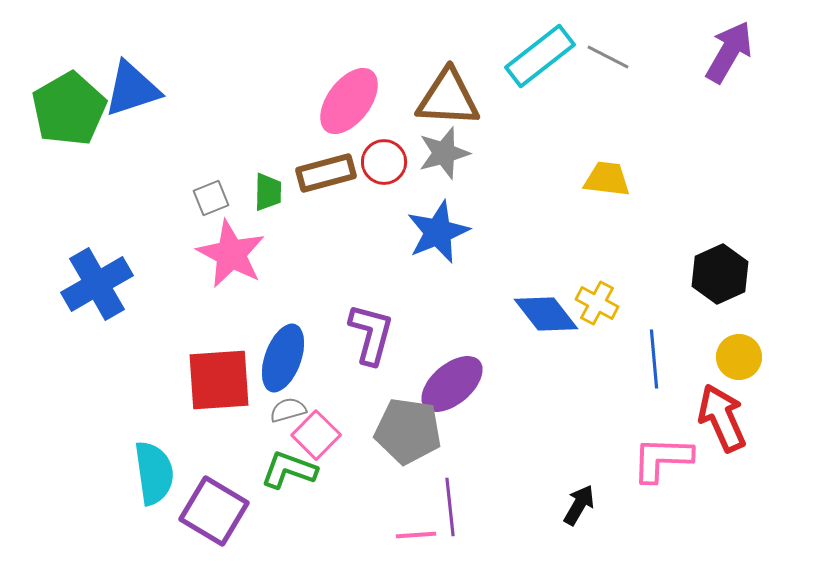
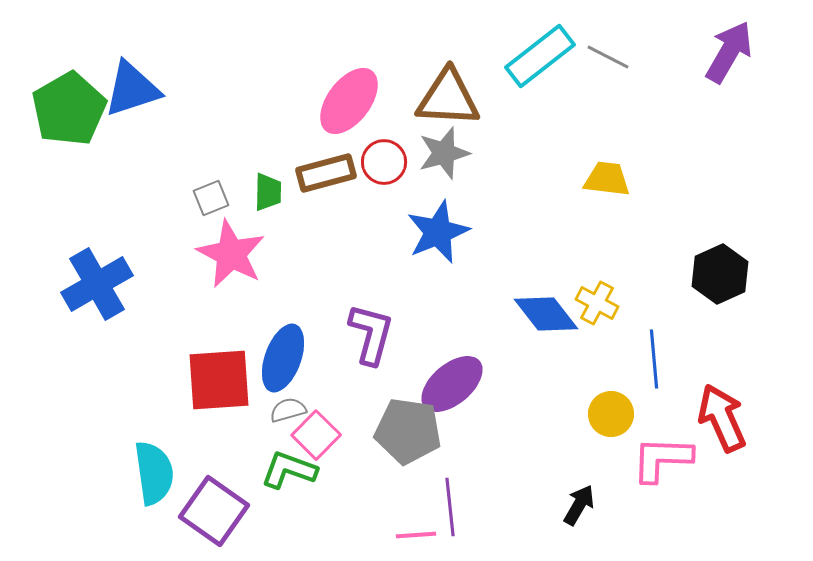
yellow circle: moved 128 px left, 57 px down
purple square: rotated 4 degrees clockwise
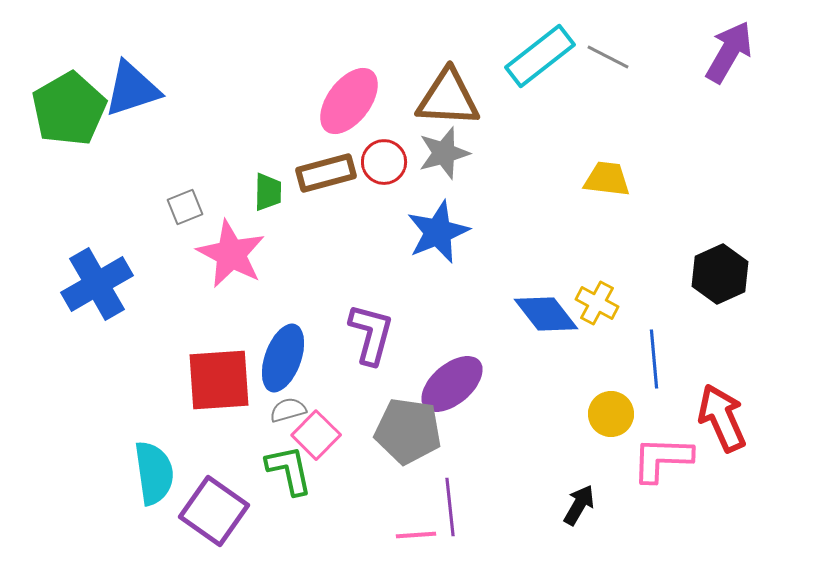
gray square: moved 26 px left, 9 px down
green L-shape: rotated 58 degrees clockwise
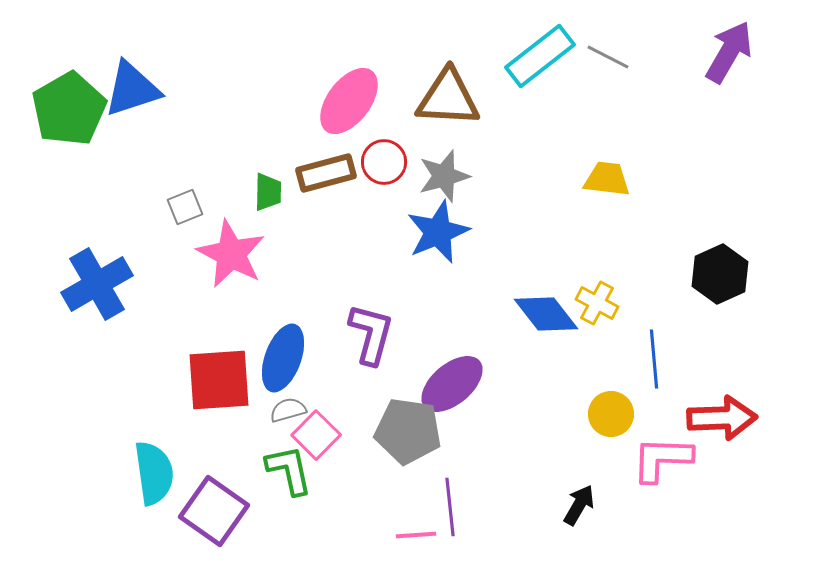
gray star: moved 23 px down
red arrow: rotated 112 degrees clockwise
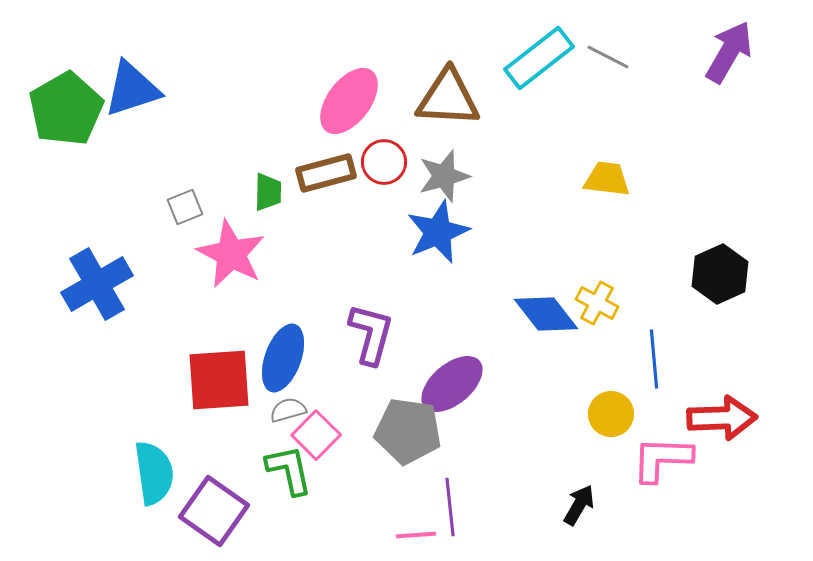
cyan rectangle: moved 1 px left, 2 px down
green pentagon: moved 3 px left
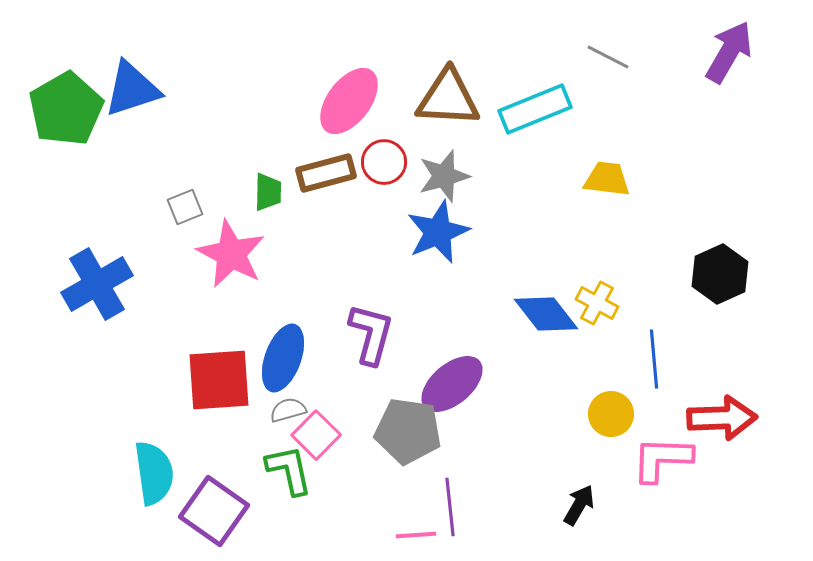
cyan rectangle: moved 4 px left, 51 px down; rotated 16 degrees clockwise
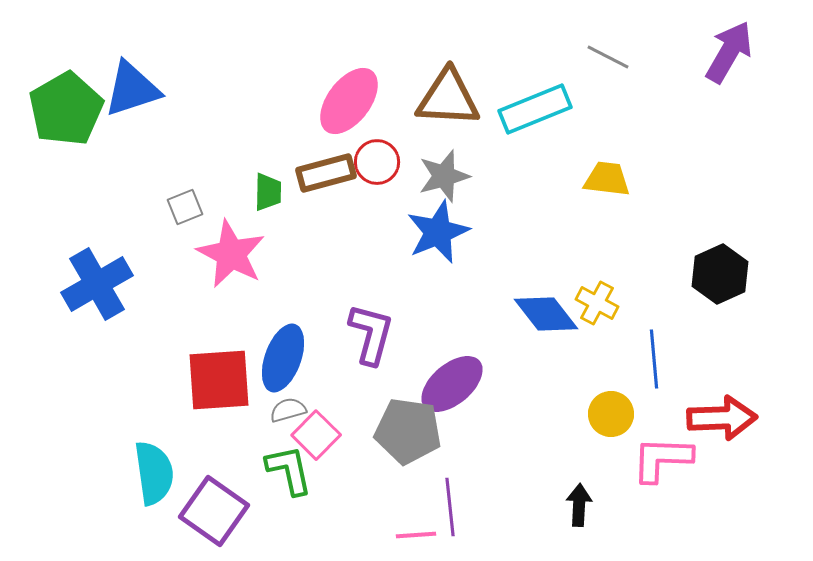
red circle: moved 7 px left
black arrow: rotated 27 degrees counterclockwise
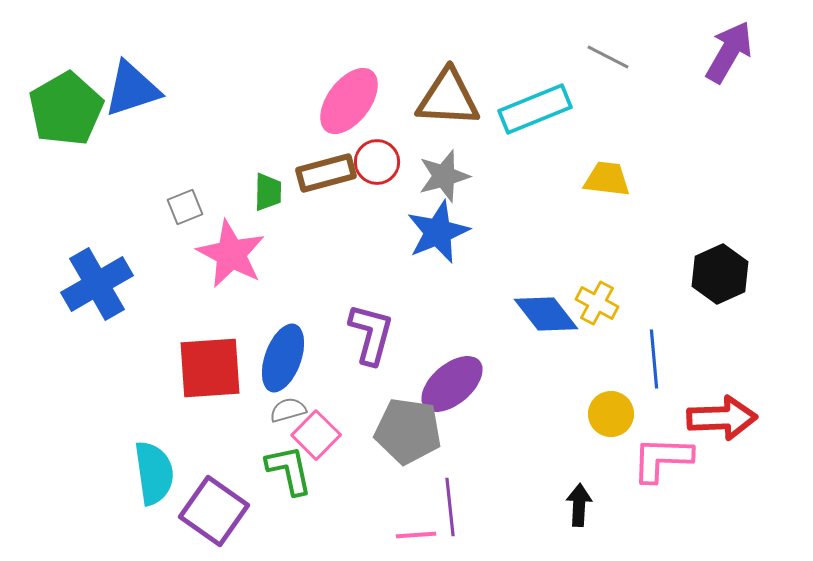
red square: moved 9 px left, 12 px up
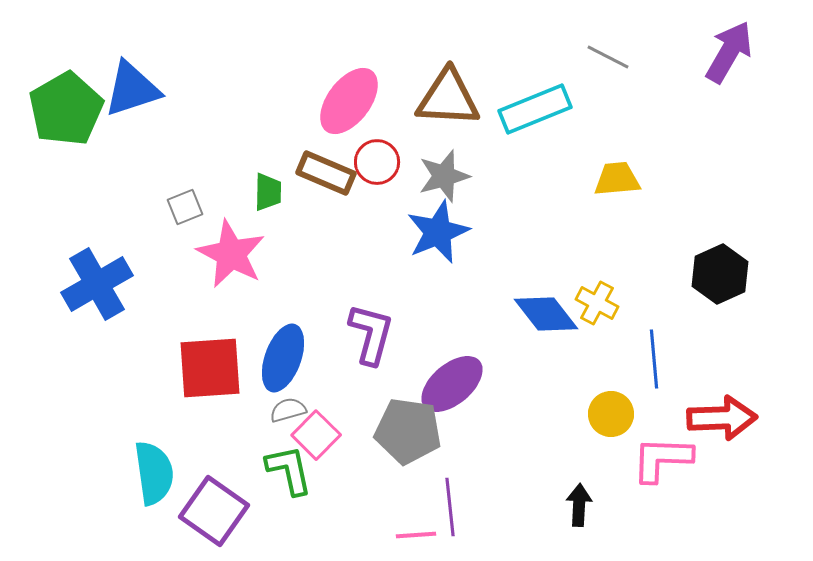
brown rectangle: rotated 38 degrees clockwise
yellow trapezoid: moved 10 px right; rotated 12 degrees counterclockwise
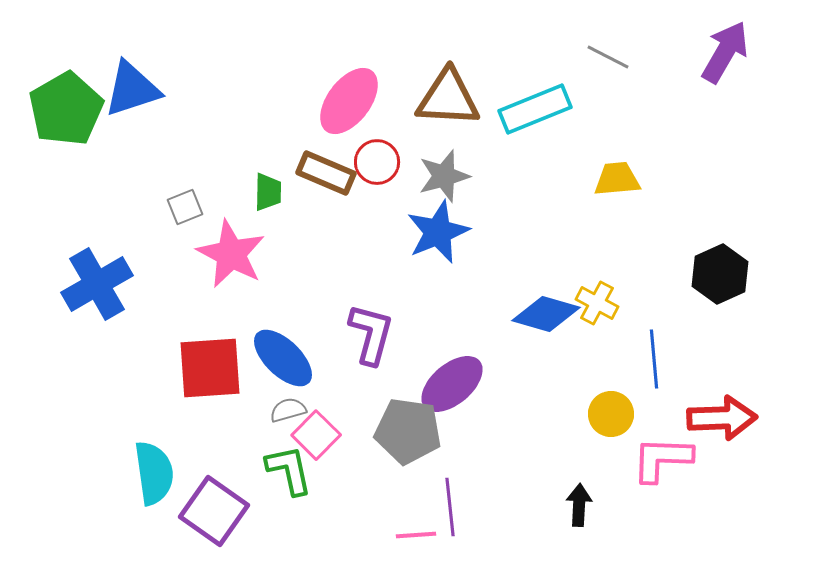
purple arrow: moved 4 px left
blue diamond: rotated 36 degrees counterclockwise
blue ellipse: rotated 66 degrees counterclockwise
